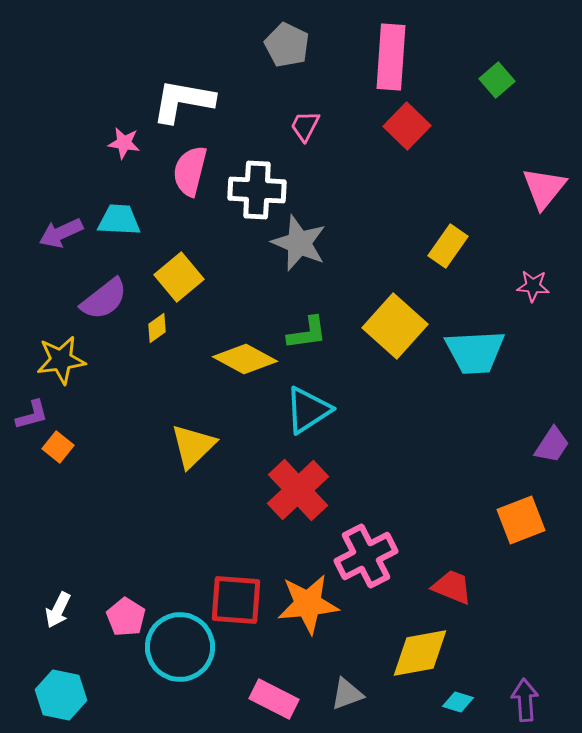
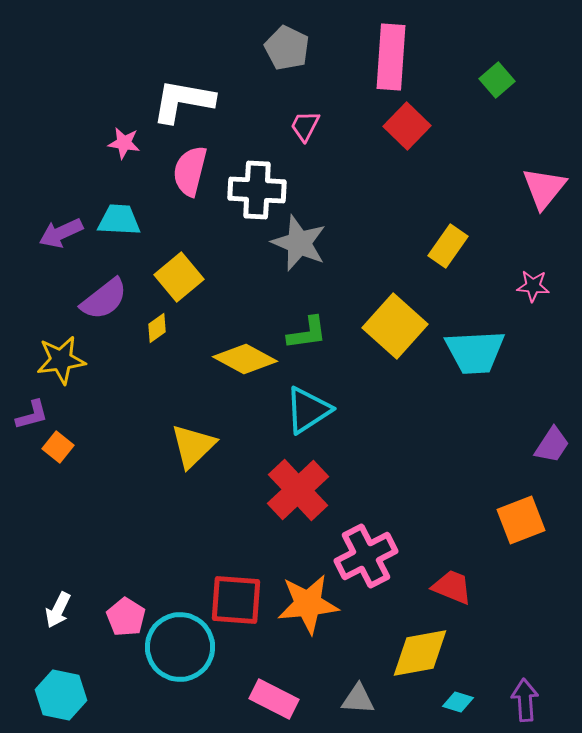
gray pentagon at (287, 45): moved 3 px down
gray triangle at (347, 694): moved 11 px right, 5 px down; rotated 24 degrees clockwise
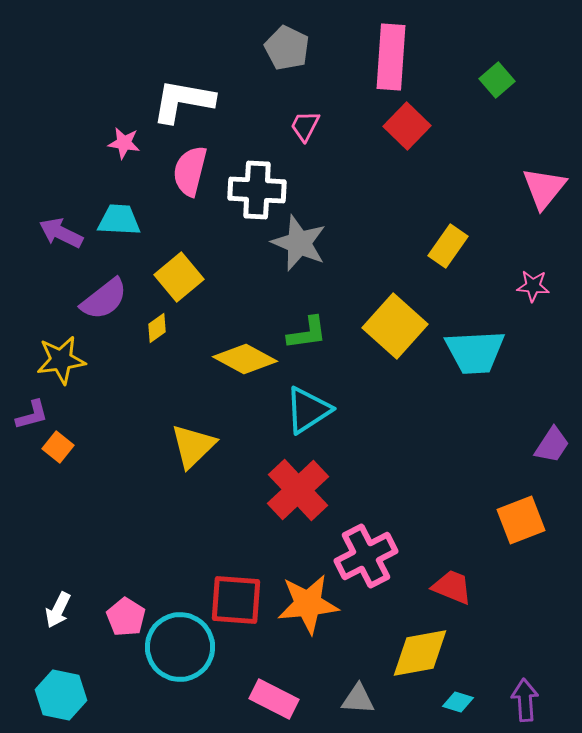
purple arrow at (61, 233): rotated 51 degrees clockwise
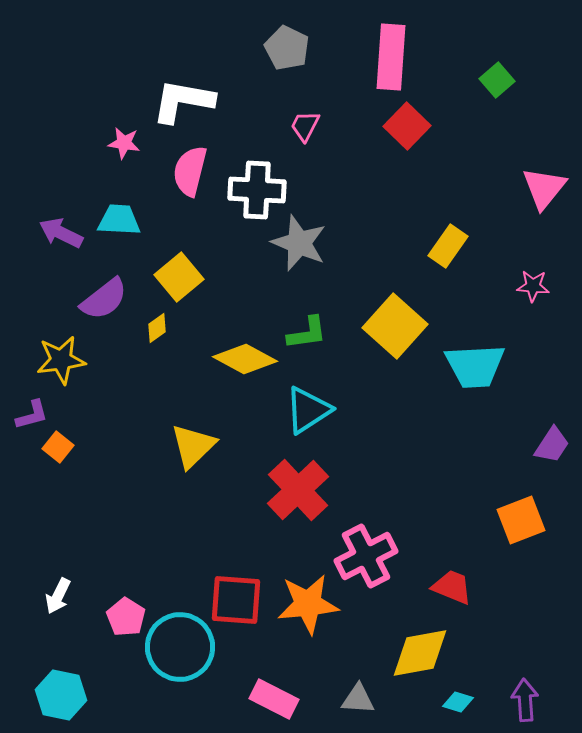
cyan trapezoid at (475, 352): moved 14 px down
white arrow at (58, 610): moved 14 px up
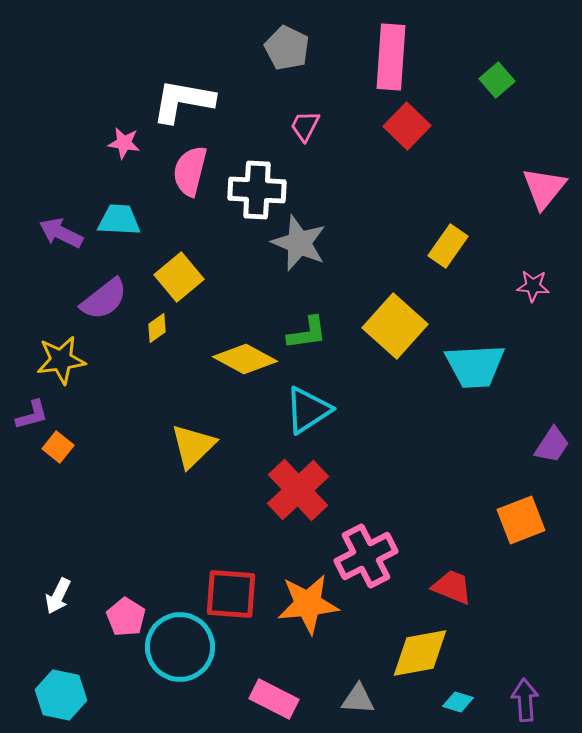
red square at (236, 600): moved 5 px left, 6 px up
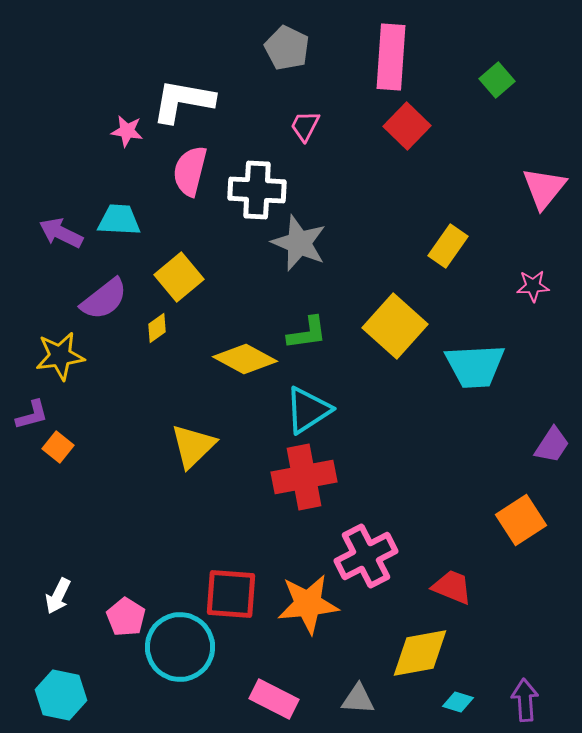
pink star at (124, 143): moved 3 px right, 12 px up
pink star at (533, 286): rotated 8 degrees counterclockwise
yellow star at (61, 360): moved 1 px left, 4 px up
red cross at (298, 490): moved 6 px right, 13 px up; rotated 32 degrees clockwise
orange square at (521, 520): rotated 12 degrees counterclockwise
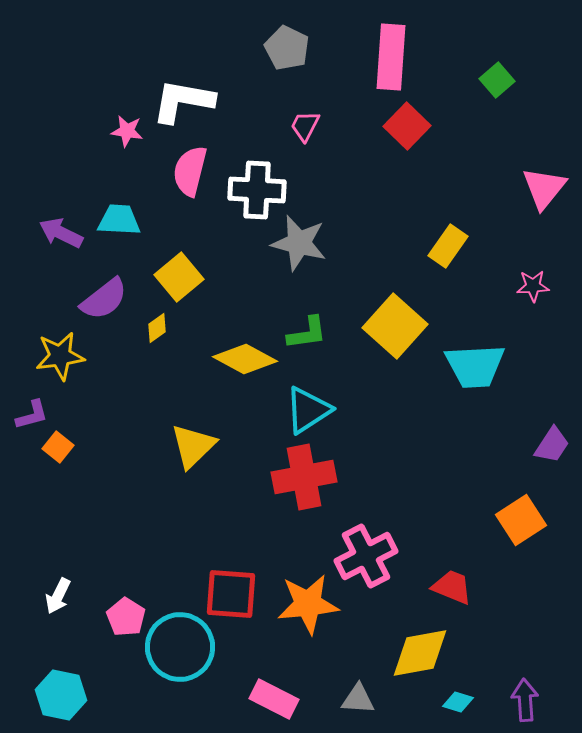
gray star at (299, 243): rotated 8 degrees counterclockwise
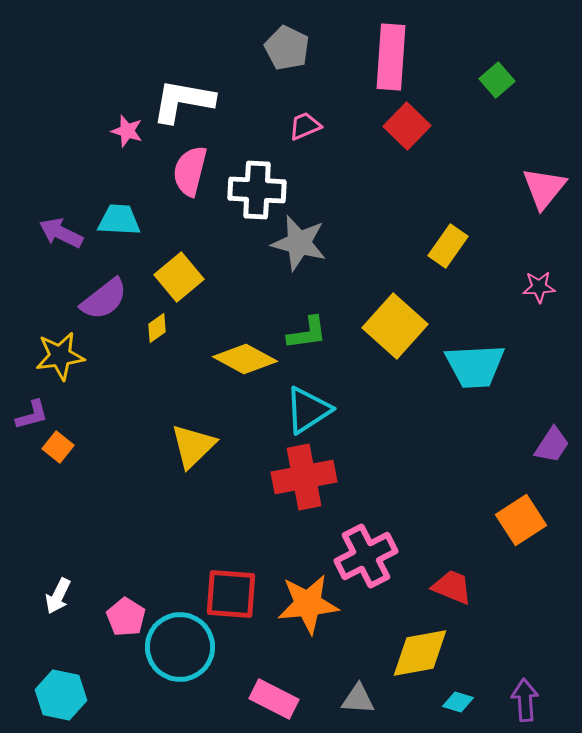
pink trapezoid at (305, 126): rotated 40 degrees clockwise
pink star at (127, 131): rotated 8 degrees clockwise
pink star at (533, 286): moved 6 px right, 1 px down
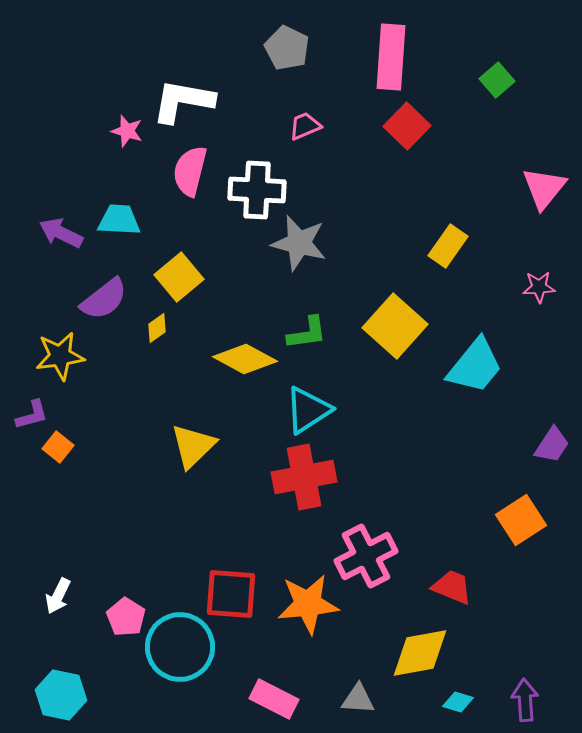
cyan trapezoid at (475, 366): rotated 48 degrees counterclockwise
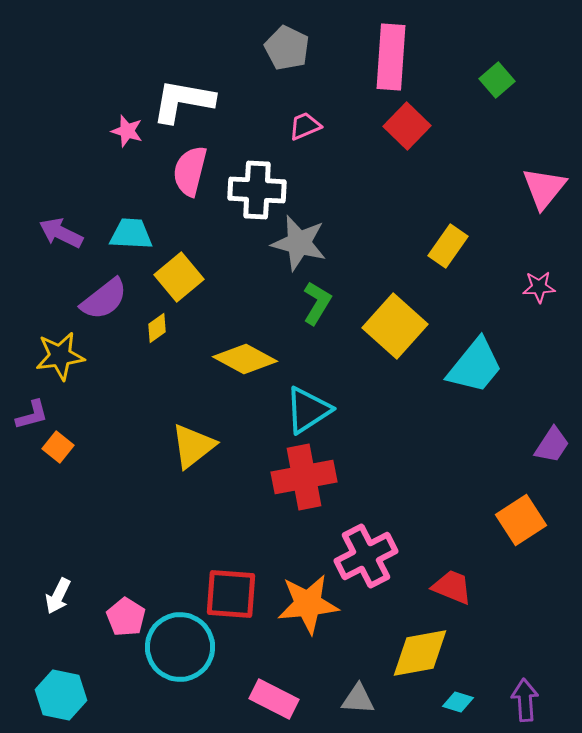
cyan trapezoid at (119, 220): moved 12 px right, 14 px down
green L-shape at (307, 333): moved 10 px right, 30 px up; rotated 51 degrees counterclockwise
yellow triangle at (193, 446): rotated 6 degrees clockwise
